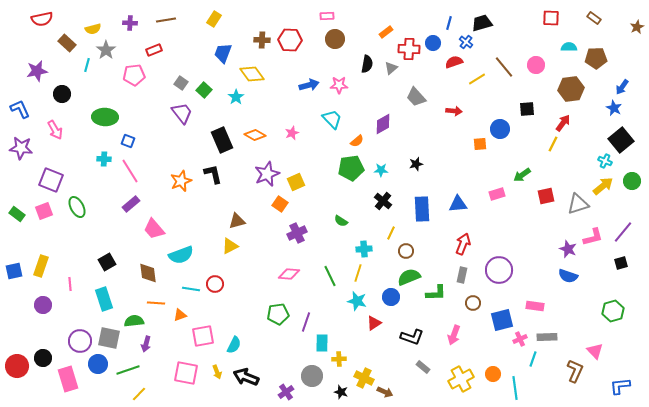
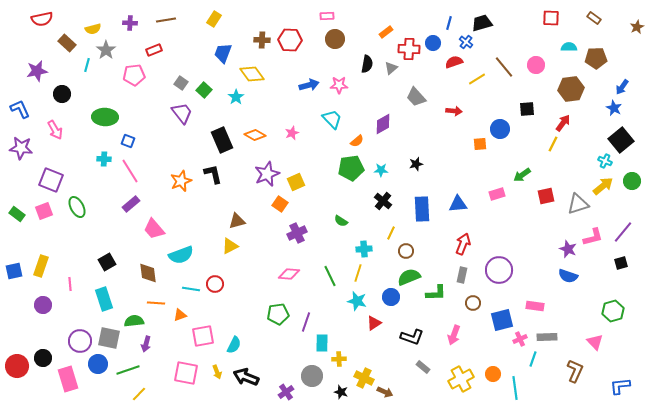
pink triangle at (595, 351): moved 9 px up
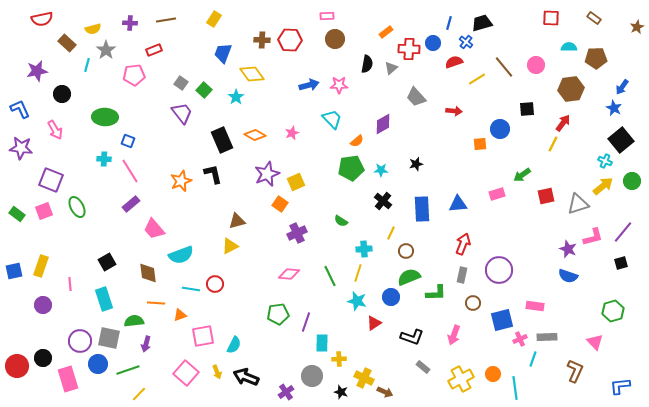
pink square at (186, 373): rotated 30 degrees clockwise
